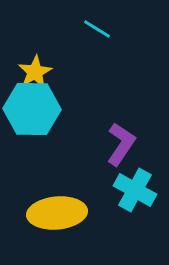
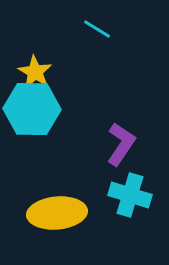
yellow star: rotated 12 degrees counterclockwise
cyan cross: moved 5 px left, 5 px down; rotated 12 degrees counterclockwise
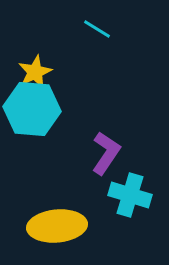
yellow star: rotated 16 degrees clockwise
cyan hexagon: rotated 4 degrees clockwise
purple L-shape: moved 15 px left, 9 px down
yellow ellipse: moved 13 px down
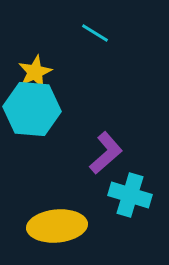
cyan line: moved 2 px left, 4 px down
purple L-shape: rotated 15 degrees clockwise
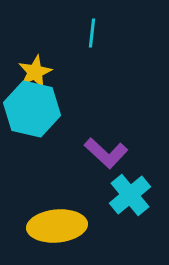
cyan line: moved 3 px left; rotated 64 degrees clockwise
cyan hexagon: rotated 8 degrees clockwise
purple L-shape: rotated 84 degrees clockwise
cyan cross: rotated 33 degrees clockwise
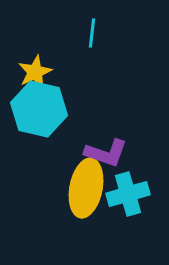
cyan hexagon: moved 7 px right
purple L-shape: rotated 24 degrees counterclockwise
cyan cross: moved 2 px left, 1 px up; rotated 24 degrees clockwise
yellow ellipse: moved 29 px right, 38 px up; rotated 74 degrees counterclockwise
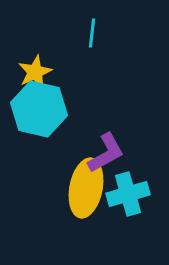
purple L-shape: rotated 48 degrees counterclockwise
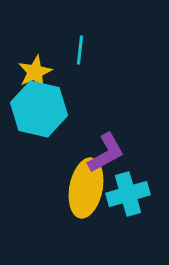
cyan line: moved 12 px left, 17 px down
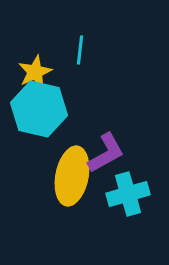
yellow ellipse: moved 14 px left, 12 px up
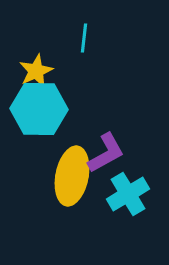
cyan line: moved 4 px right, 12 px up
yellow star: moved 1 px right, 1 px up
cyan hexagon: rotated 12 degrees counterclockwise
cyan cross: rotated 15 degrees counterclockwise
